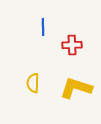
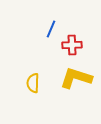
blue line: moved 8 px right, 2 px down; rotated 24 degrees clockwise
yellow L-shape: moved 10 px up
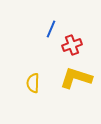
red cross: rotated 18 degrees counterclockwise
